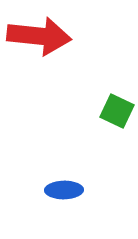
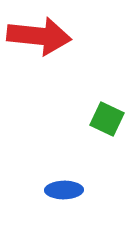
green square: moved 10 px left, 8 px down
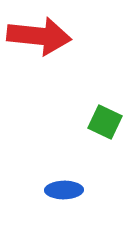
green square: moved 2 px left, 3 px down
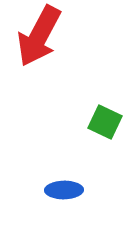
red arrow: rotated 112 degrees clockwise
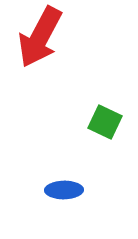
red arrow: moved 1 px right, 1 px down
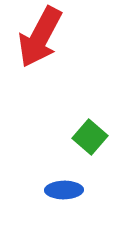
green square: moved 15 px left, 15 px down; rotated 16 degrees clockwise
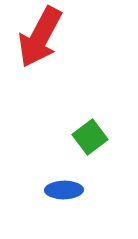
green square: rotated 12 degrees clockwise
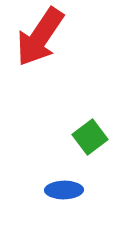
red arrow: rotated 6 degrees clockwise
